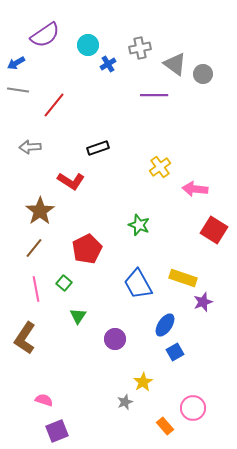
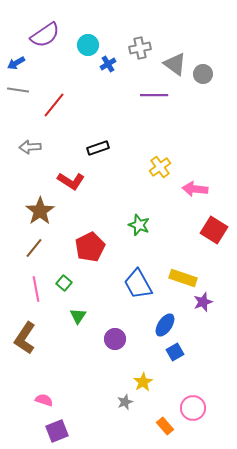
red pentagon: moved 3 px right, 2 px up
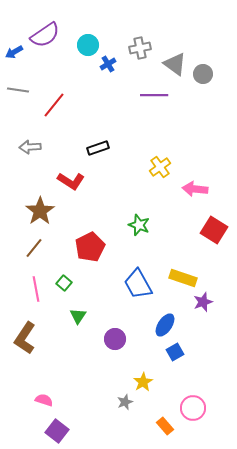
blue arrow: moved 2 px left, 11 px up
purple square: rotated 30 degrees counterclockwise
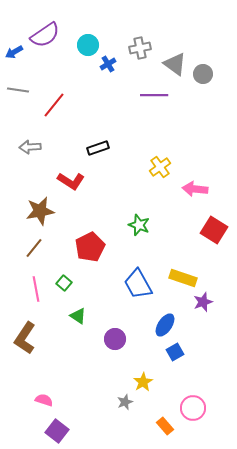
brown star: rotated 24 degrees clockwise
green triangle: rotated 30 degrees counterclockwise
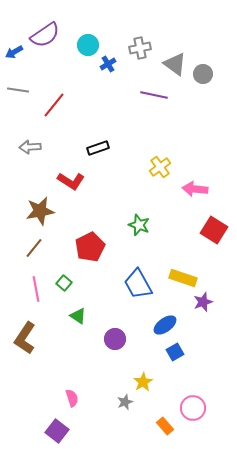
purple line: rotated 12 degrees clockwise
blue ellipse: rotated 20 degrees clockwise
pink semicircle: moved 28 px right, 2 px up; rotated 54 degrees clockwise
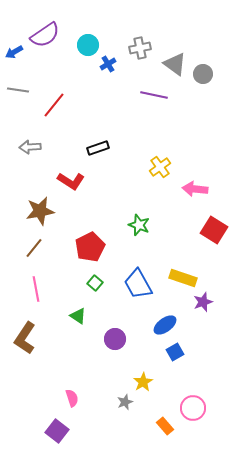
green square: moved 31 px right
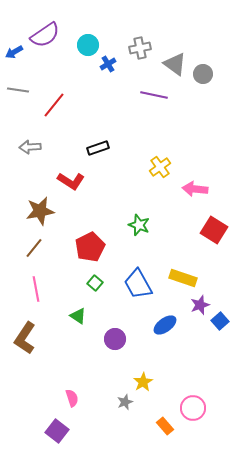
purple star: moved 3 px left, 3 px down
blue square: moved 45 px right, 31 px up; rotated 12 degrees counterclockwise
